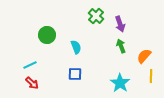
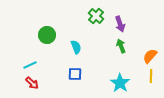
orange semicircle: moved 6 px right
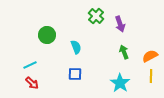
green arrow: moved 3 px right, 6 px down
orange semicircle: rotated 21 degrees clockwise
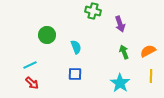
green cross: moved 3 px left, 5 px up; rotated 28 degrees counterclockwise
orange semicircle: moved 2 px left, 5 px up
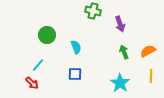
cyan line: moved 8 px right; rotated 24 degrees counterclockwise
